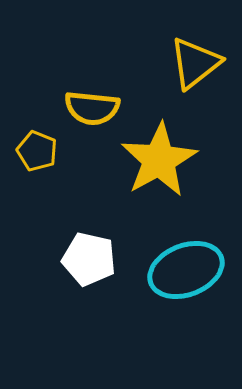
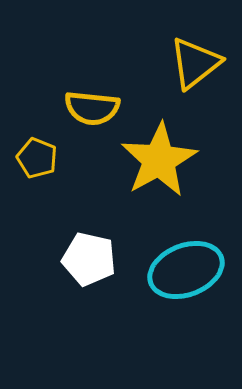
yellow pentagon: moved 7 px down
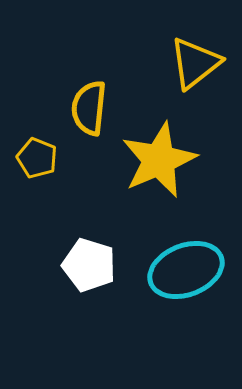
yellow semicircle: moved 3 px left; rotated 90 degrees clockwise
yellow star: rotated 6 degrees clockwise
white pentagon: moved 6 px down; rotated 4 degrees clockwise
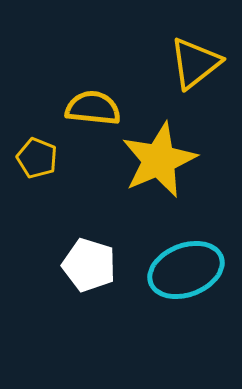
yellow semicircle: moved 4 px right; rotated 90 degrees clockwise
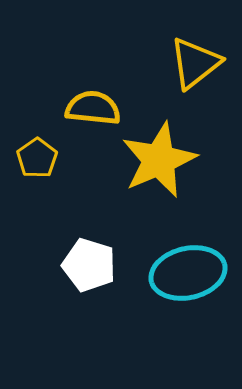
yellow pentagon: rotated 15 degrees clockwise
cyan ellipse: moved 2 px right, 3 px down; rotated 8 degrees clockwise
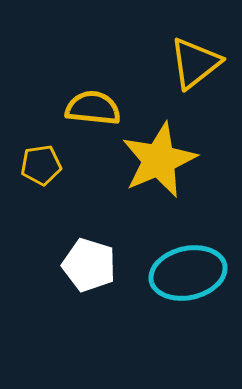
yellow pentagon: moved 4 px right, 7 px down; rotated 27 degrees clockwise
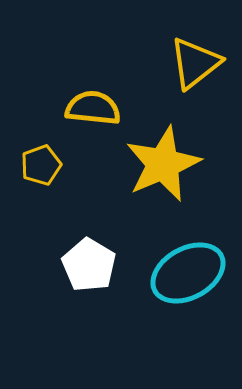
yellow star: moved 4 px right, 4 px down
yellow pentagon: rotated 12 degrees counterclockwise
white pentagon: rotated 14 degrees clockwise
cyan ellipse: rotated 16 degrees counterclockwise
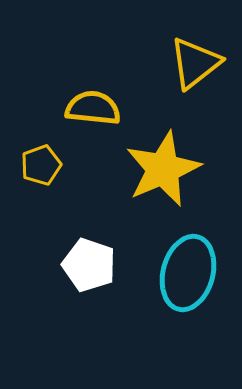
yellow star: moved 5 px down
white pentagon: rotated 12 degrees counterclockwise
cyan ellipse: rotated 46 degrees counterclockwise
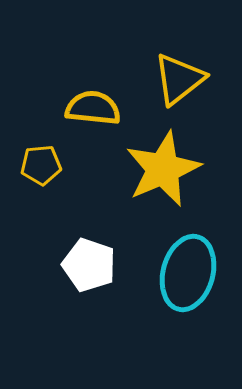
yellow triangle: moved 16 px left, 16 px down
yellow pentagon: rotated 15 degrees clockwise
